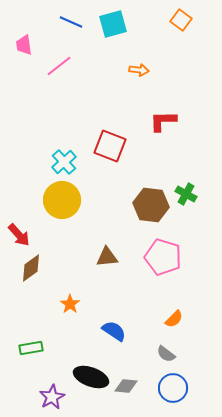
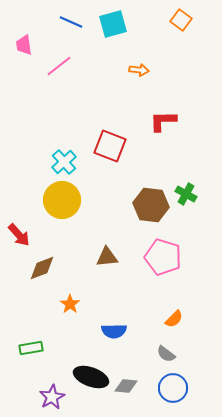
brown diamond: moved 11 px right; rotated 16 degrees clockwise
blue semicircle: rotated 145 degrees clockwise
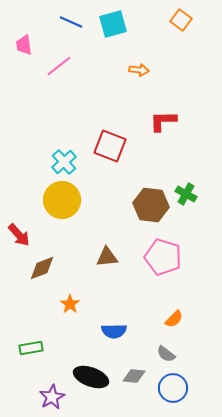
gray diamond: moved 8 px right, 10 px up
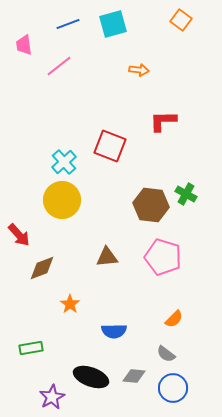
blue line: moved 3 px left, 2 px down; rotated 45 degrees counterclockwise
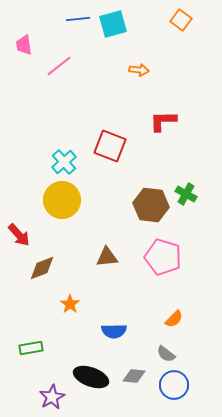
blue line: moved 10 px right, 5 px up; rotated 15 degrees clockwise
blue circle: moved 1 px right, 3 px up
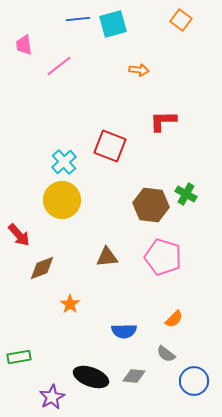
blue semicircle: moved 10 px right
green rectangle: moved 12 px left, 9 px down
blue circle: moved 20 px right, 4 px up
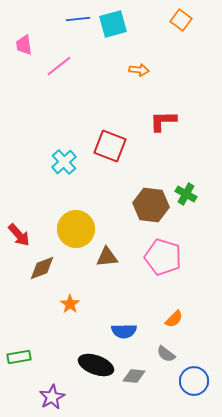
yellow circle: moved 14 px right, 29 px down
black ellipse: moved 5 px right, 12 px up
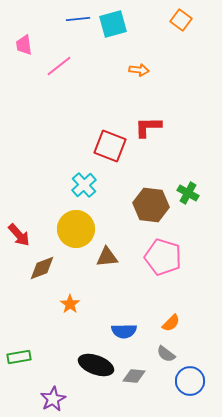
red L-shape: moved 15 px left, 6 px down
cyan cross: moved 20 px right, 23 px down
green cross: moved 2 px right, 1 px up
orange semicircle: moved 3 px left, 4 px down
blue circle: moved 4 px left
purple star: moved 1 px right, 2 px down
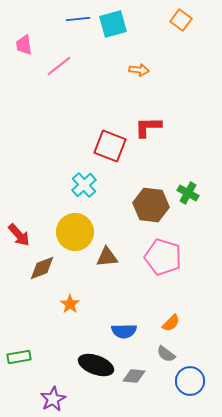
yellow circle: moved 1 px left, 3 px down
